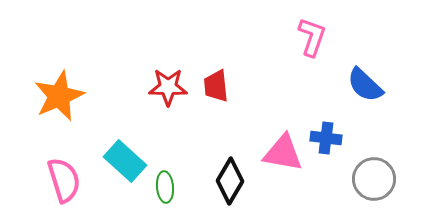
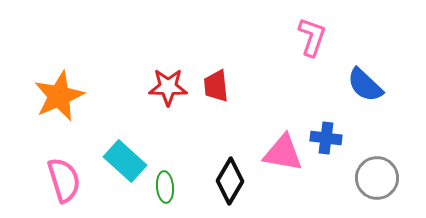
gray circle: moved 3 px right, 1 px up
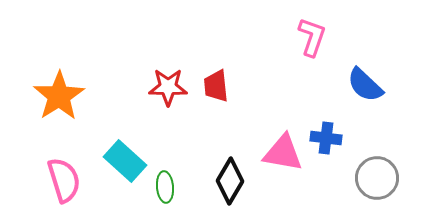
orange star: rotated 9 degrees counterclockwise
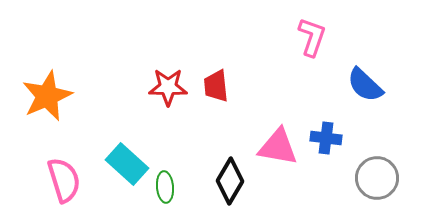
orange star: moved 12 px left; rotated 9 degrees clockwise
pink triangle: moved 5 px left, 6 px up
cyan rectangle: moved 2 px right, 3 px down
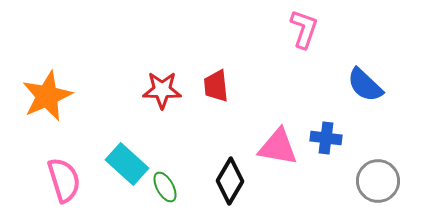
pink L-shape: moved 8 px left, 8 px up
red star: moved 6 px left, 3 px down
gray circle: moved 1 px right, 3 px down
green ellipse: rotated 24 degrees counterclockwise
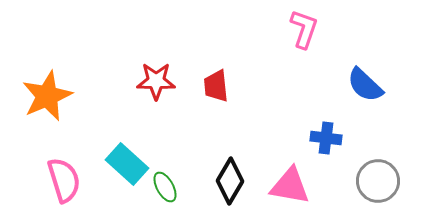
red star: moved 6 px left, 9 px up
pink triangle: moved 12 px right, 39 px down
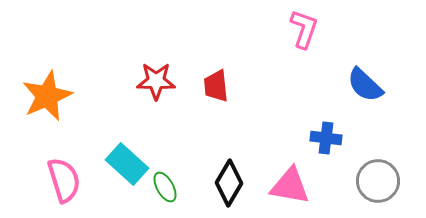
black diamond: moved 1 px left, 2 px down
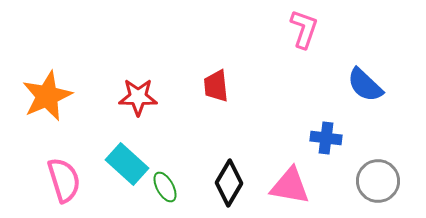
red star: moved 18 px left, 16 px down
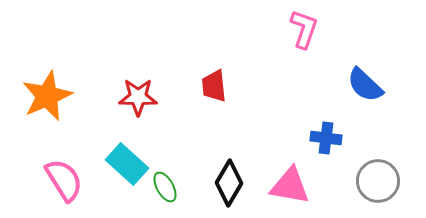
red trapezoid: moved 2 px left
pink semicircle: rotated 15 degrees counterclockwise
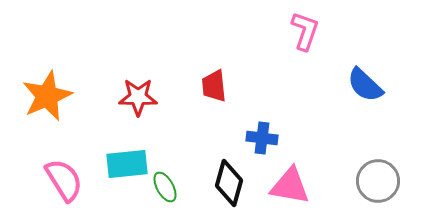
pink L-shape: moved 1 px right, 2 px down
blue cross: moved 64 px left
cyan rectangle: rotated 48 degrees counterclockwise
black diamond: rotated 15 degrees counterclockwise
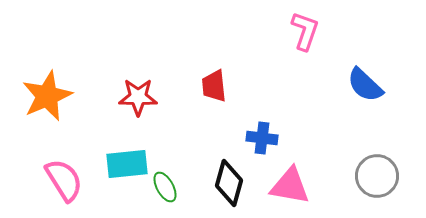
gray circle: moved 1 px left, 5 px up
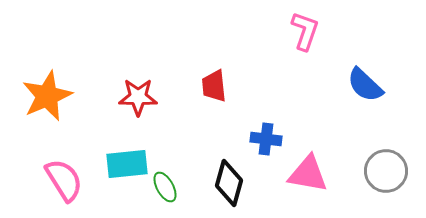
blue cross: moved 4 px right, 1 px down
gray circle: moved 9 px right, 5 px up
pink triangle: moved 18 px right, 12 px up
